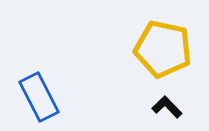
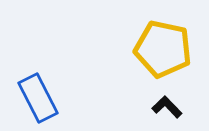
blue rectangle: moved 1 px left, 1 px down
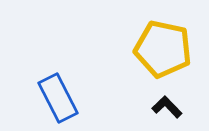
blue rectangle: moved 20 px right
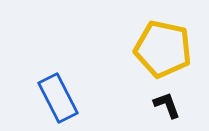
black L-shape: moved 2 px up; rotated 24 degrees clockwise
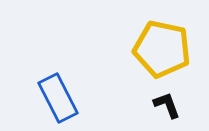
yellow pentagon: moved 1 px left
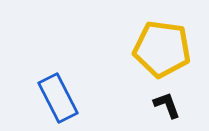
yellow pentagon: rotated 4 degrees counterclockwise
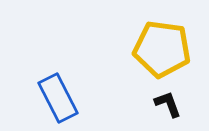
black L-shape: moved 1 px right, 1 px up
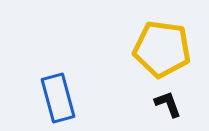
blue rectangle: rotated 12 degrees clockwise
